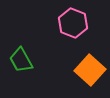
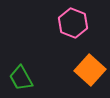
green trapezoid: moved 18 px down
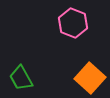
orange square: moved 8 px down
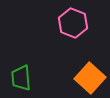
green trapezoid: rotated 24 degrees clockwise
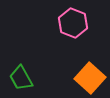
green trapezoid: rotated 24 degrees counterclockwise
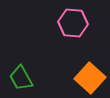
pink hexagon: rotated 16 degrees counterclockwise
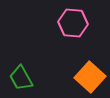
orange square: moved 1 px up
